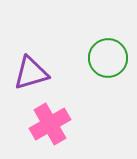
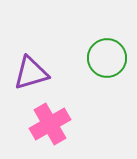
green circle: moved 1 px left
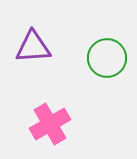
purple triangle: moved 2 px right, 26 px up; rotated 12 degrees clockwise
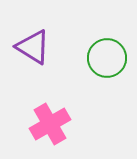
purple triangle: rotated 36 degrees clockwise
